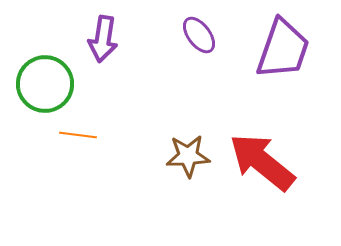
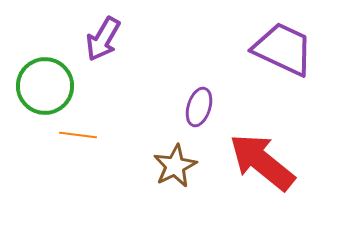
purple ellipse: moved 72 px down; rotated 54 degrees clockwise
purple arrow: rotated 21 degrees clockwise
purple trapezoid: rotated 84 degrees counterclockwise
green circle: moved 2 px down
brown star: moved 13 px left, 10 px down; rotated 24 degrees counterclockwise
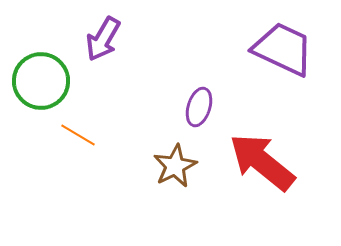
green circle: moved 4 px left, 5 px up
orange line: rotated 24 degrees clockwise
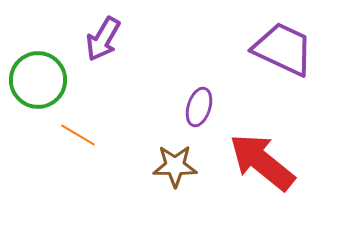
green circle: moved 3 px left, 1 px up
brown star: rotated 27 degrees clockwise
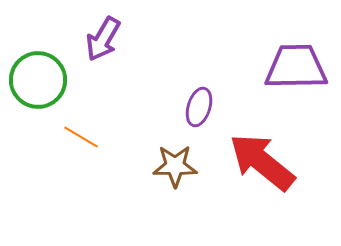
purple trapezoid: moved 13 px right, 18 px down; rotated 26 degrees counterclockwise
orange line: moved 3 px right, 2 px down
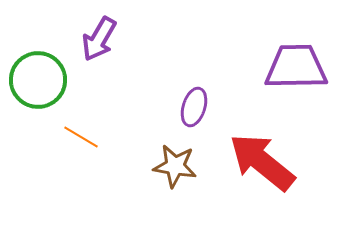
purple arrow: moved 4 px left
purple ellipse: moved 5 px left
brown star: rotated 9 degrees clockwise
